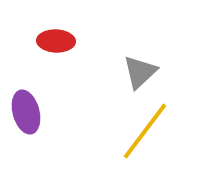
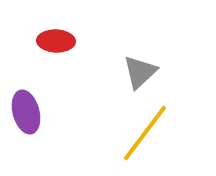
yellow line: moved 2 px down
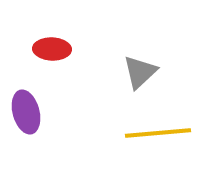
red ellipse: moved 4 px left, 8 px down
yellow line: moved 13 px right; rotated 48 degrees clockwise
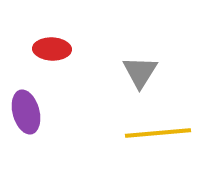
gray triangle: rotated 15 degrees counterclockwise
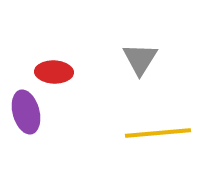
red ellipse: moved 2 px right, 23 px down
gray triangle: moved 13 px up
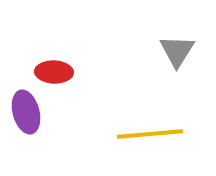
gray triangle: moved 37 px right, 8 px up
yellow line: moved 8 px left, 1 px down
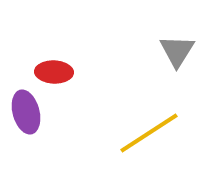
yellow line: moved 1 px left, 1 px up; rotated 28 degrees counterclockwise
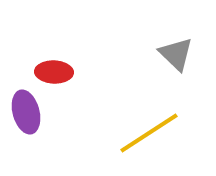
gray triangle: moved 1 px left, 3 px down; rotated 18 degrees counterclockwise
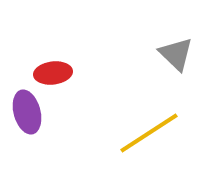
red ellipse: moved 1 px left, 1 px down; rotated 9 degrees counterclockwise
purple ellipse: moved 1 px right
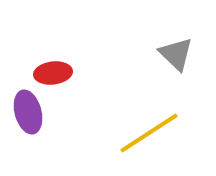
purple ellipse: moved 1 px right
